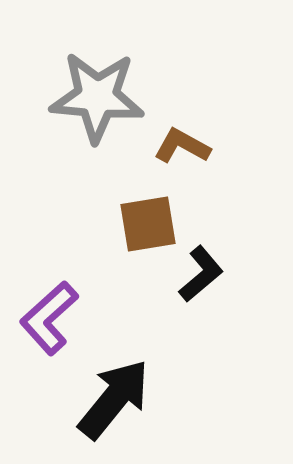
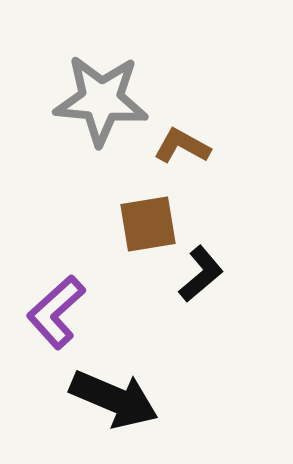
gray star: moved 4 px right, 3 px down
purple L-shape: moved 7 px right, 6 px up
black arrow: rotated 74 degrees clockwise
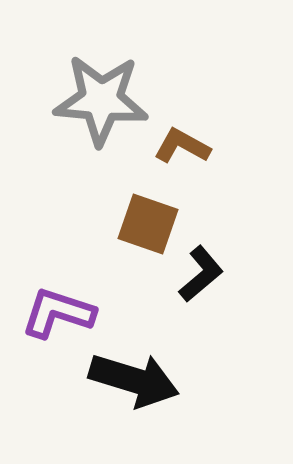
brown square: rotated 28 degrees clockwise
purple L-shape: moved 2 px right, 1 px down; rotated 60 degrees clockwise
black arrow: moved 20 px right, 19 px up; rotated 6 degrees counterclockwise
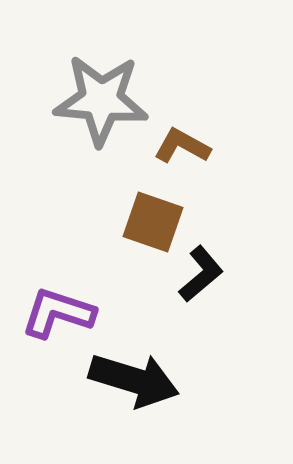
brown square: moved 5 px right, 2 px up
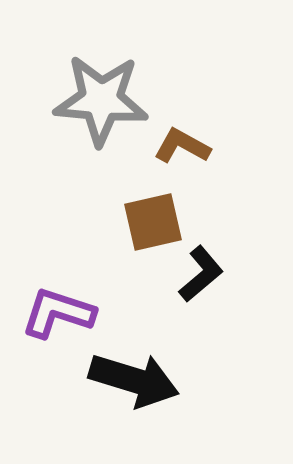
brown square: rotated 32 degrees counterclockwise
